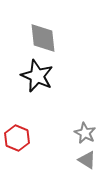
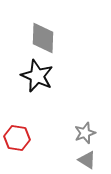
gray diamond: rotated 8 degrees clockwise
gray star: rotated 25 degrees clockwise
red hexagon: rotated 15 degrees counterclockwise
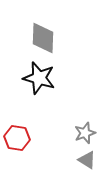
black star: moved 2 px right, 2 px down; rotated 8 degrees counterclockwise
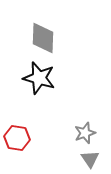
gray triangle: moved 3 px right, 1 px up; rotated 24 degrees clockwise
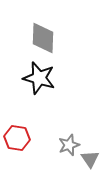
gray star: moved 16 px left, 12 px down
